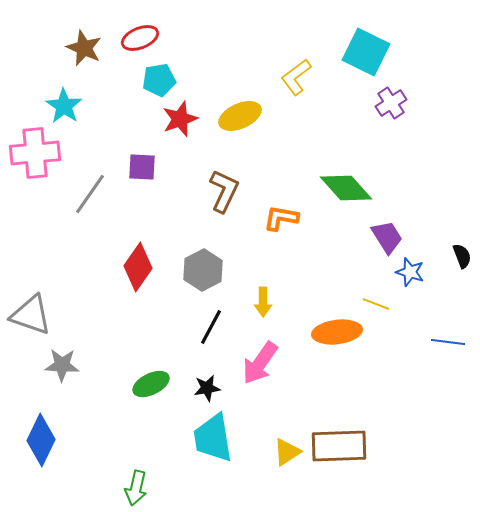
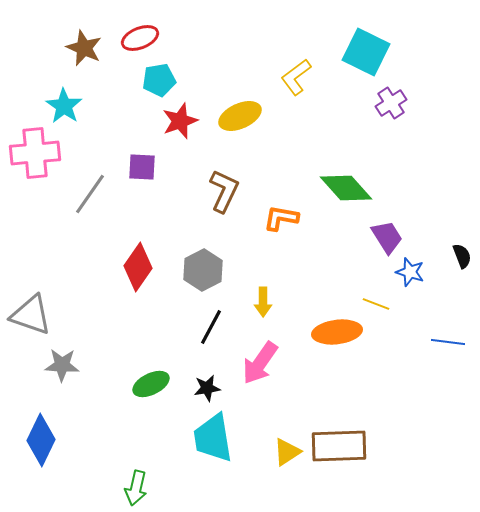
red star: moved 2 px down
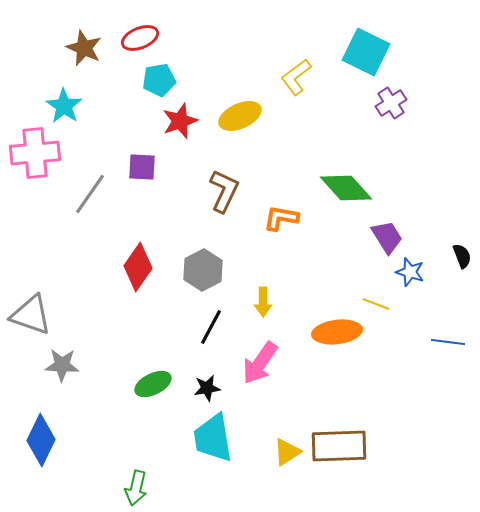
green ellipse: moved 2 px right
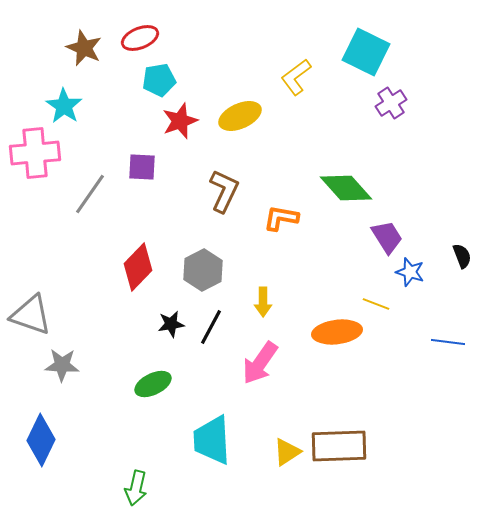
red diamond: rotated 9 degrees clockwise
black star: moved 36 px left, 64 px up
cyan trapezoid: moved 1 px left, 2 px down; rotated 6 degrees clockwise
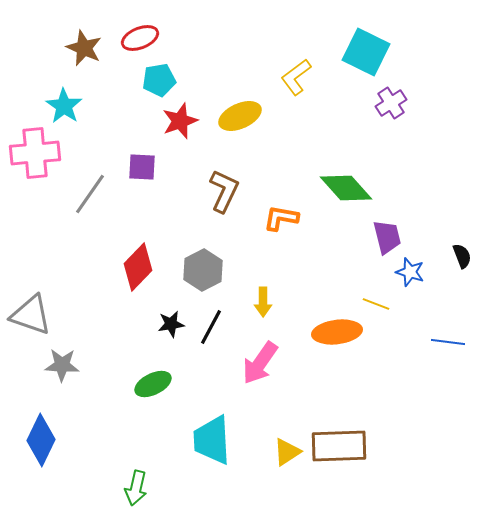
purple trapezoid: rotated 18 degrees clockwise
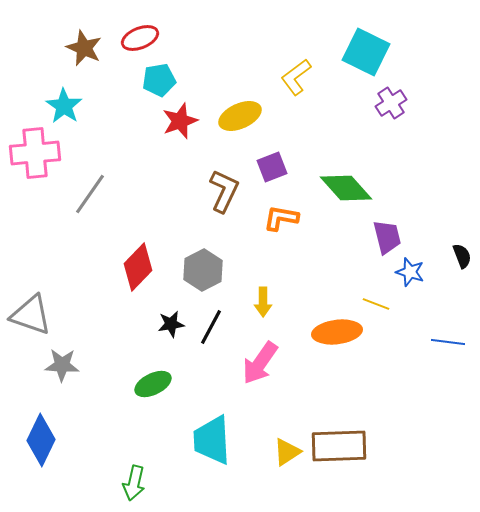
purple square: moved 130 px right; rotated 24 degrees counterclockwise
green arrow: moved 2 px left, 5 px up
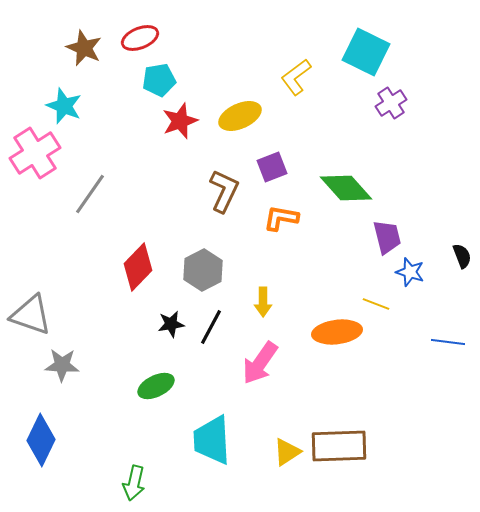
cyan star: rotated 12 degrees counterclockwise
pink cross: rotated 27 degrees counterclockwise
green ellipse: moved 3 px right, 2 px down
